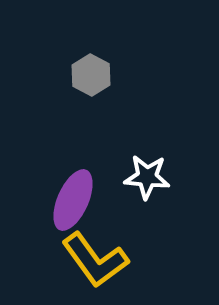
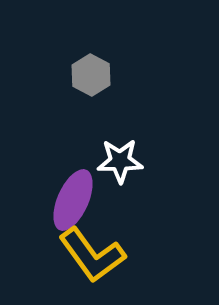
white star: moved 27 px left, 16 px up; rotated 6 degrees counterclockwise
yellow L-shape: moved 3 px left, 5 px up
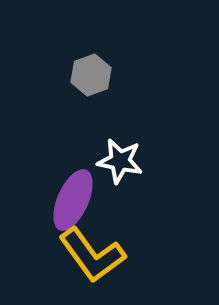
gray hexagon: rotated 12 degrees clockwise
white star: rotated 12 degrees clockwise
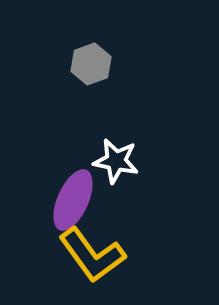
gray hexagon: moved 11 px up
white star: moved 4 px left
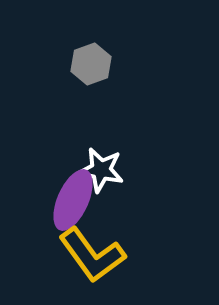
white star: moved 15 px left, 9 px down
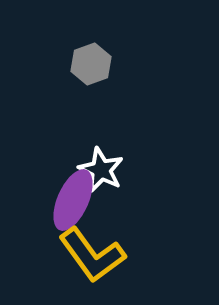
white star: rotated 15 degrees clockwise
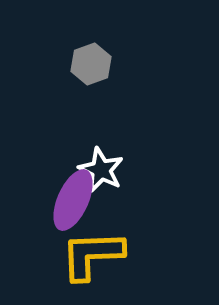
yellow L-shape: rotated 124 degrees clockwise
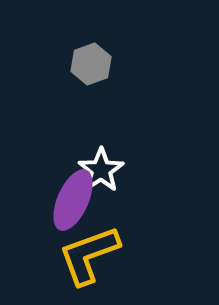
white star: rotated 12 degrees clockwise
yellow L-shape: moved 3 px left; rotated 18 degrees counterclockwise
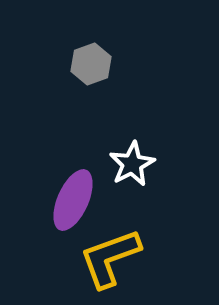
white star: moved 31 px right, 6 px up; rotated 6 degrees clockwise
yellow L-shape: moved 21 px right, 3 px down
